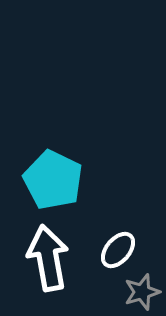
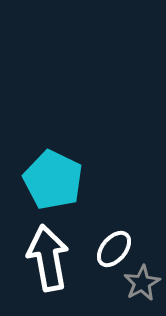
white ellipse: moved 4 px left, 1 px up
gray star: moved 9 px up; rotated 12 degrees counterclockwise
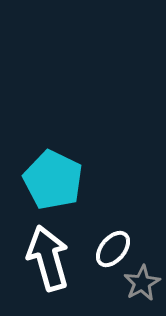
white ellipse: moved 1 px left
white arrow: rotated 6 degrees counterclockwise
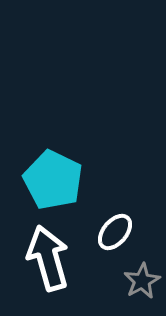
white ellipse: moved 2 px right, 17 px up
gray star: moved 2 px up
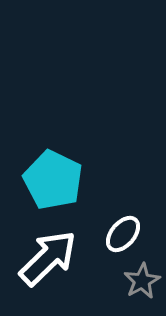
white ellipse: moved 8 px right, 2 px down
white arrow: rotated 62 degrees clockwise
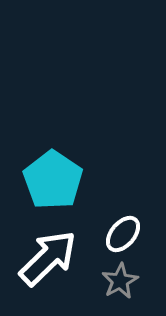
cyan pentagon: rotated 8 degrees clockwise
gray star: moved 22 px left
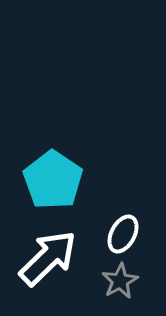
white ellipse: rotated 12 degrees counterclockwise
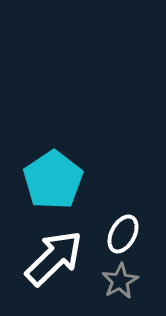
cyan pentagon: rotated 4 degrees clockwise
white arrow: moved 6 px right
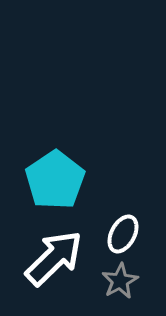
cyan pentagon: moved 2 px right
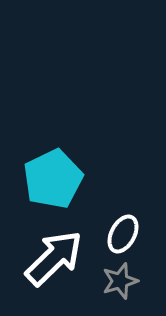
cyan pentagon: moved 2 px left, 1 px up; rotated 8 degrees clockwise
gray star: rotated 12 degrees clockwise
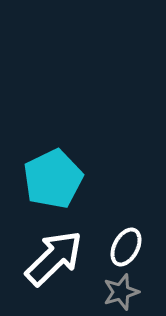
white ellipse: moved 3 px right, 13 px down
gray star: moved 1 px right, 11 px down
